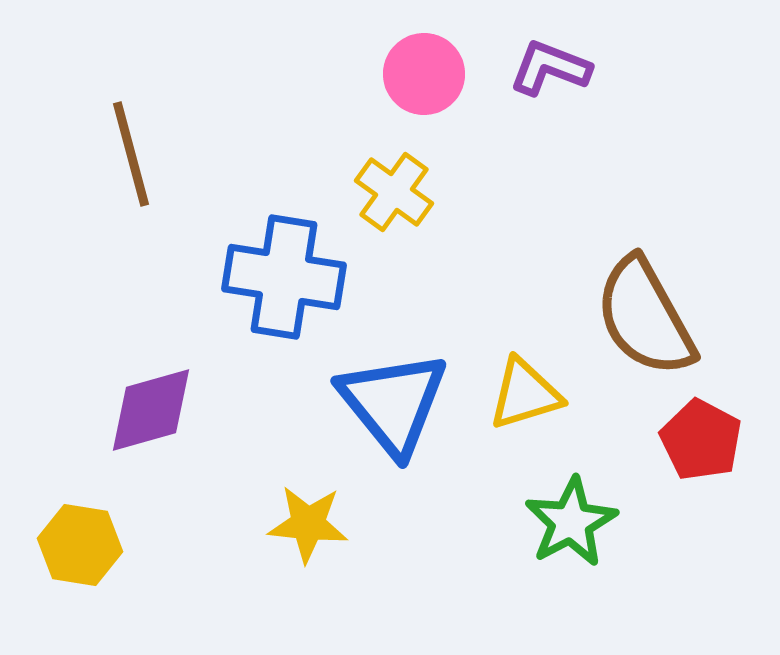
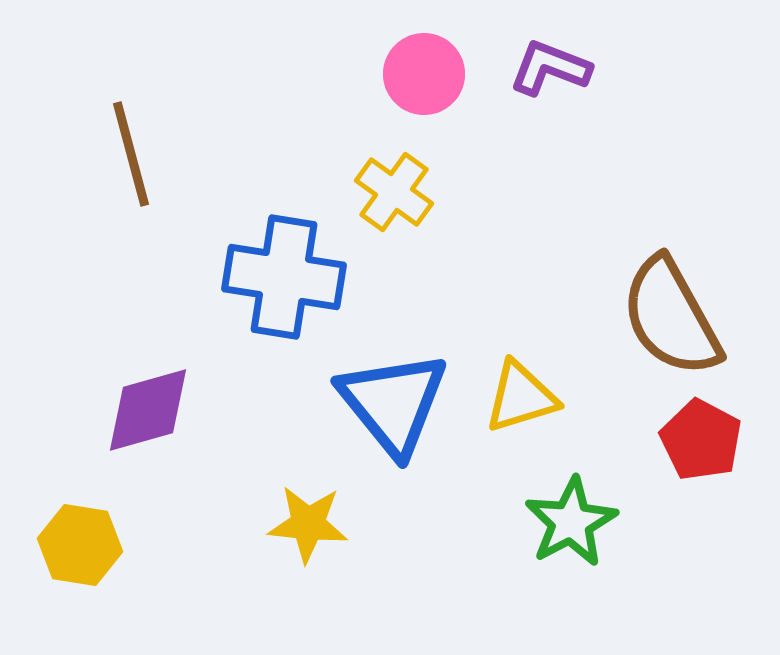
brown semicircle: moved 26 px right
yellow triangle: moved 4 px left, 3 px down
purple diamond: moved 3 px left
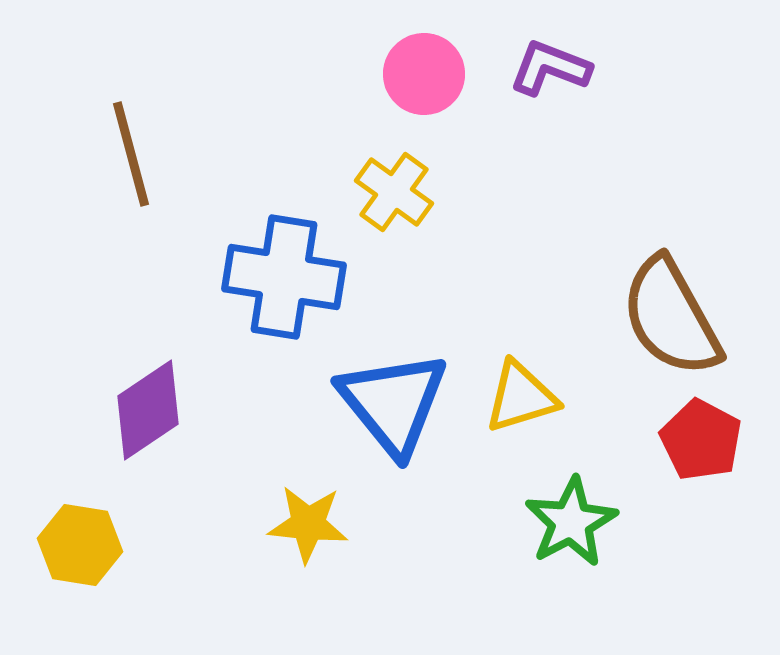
purple diamond: rotated 18 degrees counterclockwise
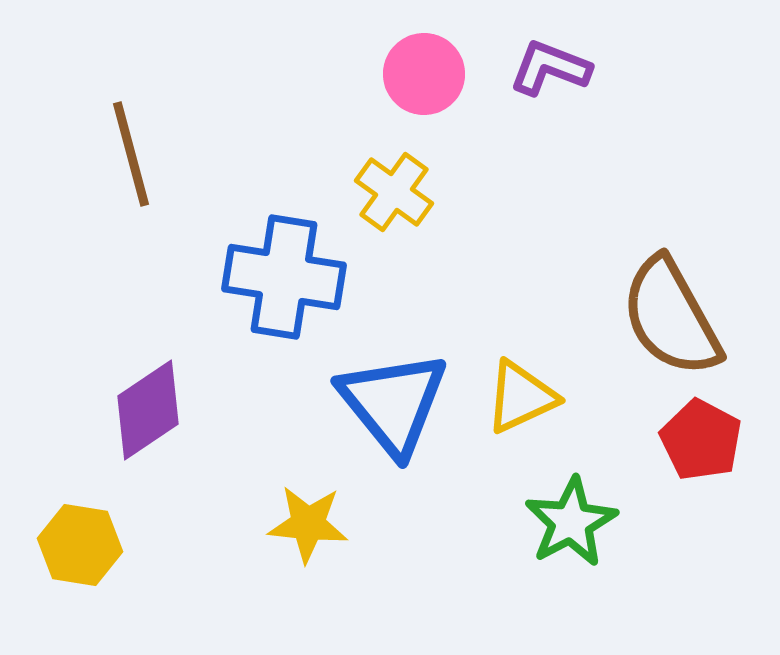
yellow triangle: rotated 8 degrees counterclockwise
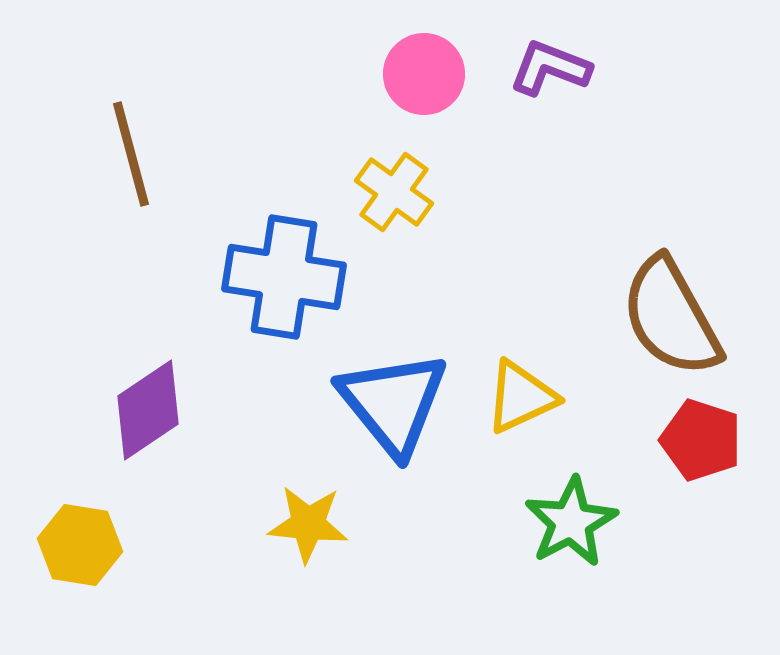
red pentagon: rotated 10 degrees counterclockwise
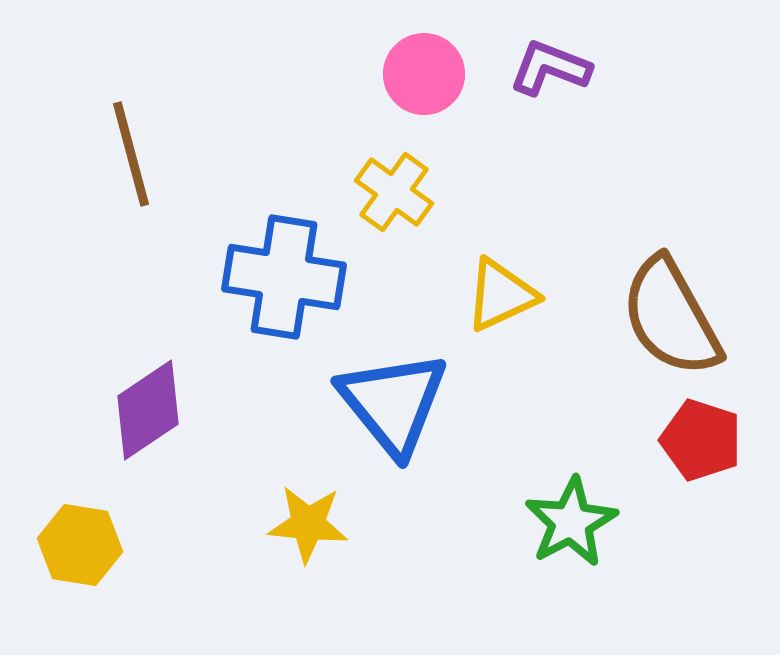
yellow triangle: moved 20 px left, 102 px up
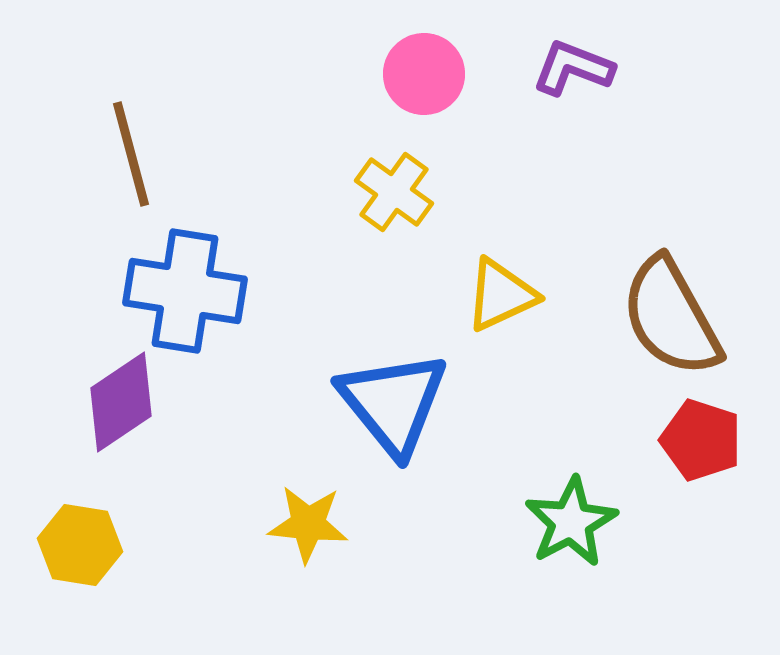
purple L-shape: moved 23 px right
blue cross: moved 99 px left, 14 px down
purple diamond: moved 27 px left, 8 px up
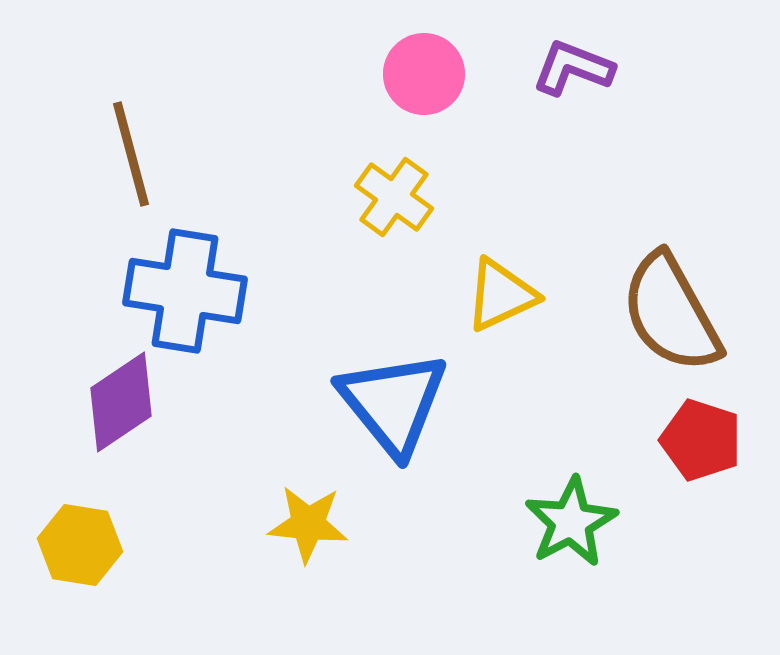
yellow cross: moved 5 px down
brown semicircle: moved 4 px up
